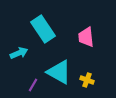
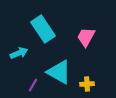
pink trapezoid: rotated 35 degrees clockwise
yellow cross: moved 4 px down; rotated 24 degrees counterclockwise
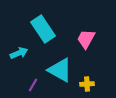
pink trapezoid: moved 2 px down
cyan triangle: moved 1 px right, 2 px up
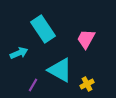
yellow cross: rotated 24 degrees counterclockwise
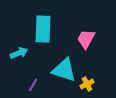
cyan rectangle: rotated 36 degrees clockwise
cyan triangle: moved 4 px right; rotated 12 degrees counterclockwise
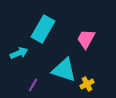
cyan rectangle: rotated 28 degrees clockwise
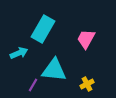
cyan triangle: moved 10 px left; rotated 12 degrees counterclockwise
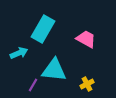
pink trapezoid: rotated 90 degrees clockwise
